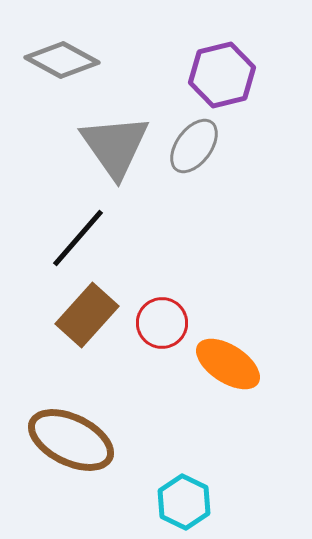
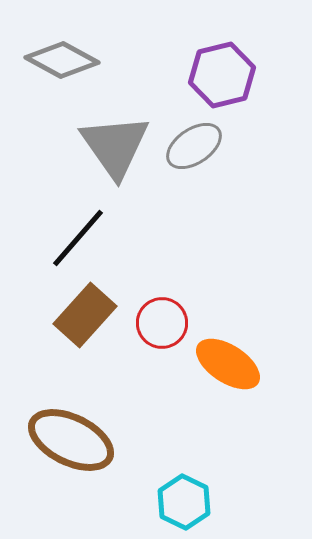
gray ellipse: rotated 20 degrees clockwise
brown rectangle: moved 2 px left
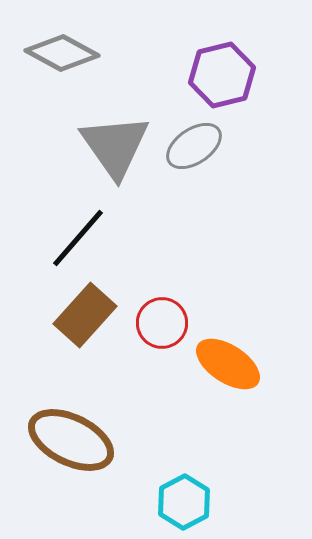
gray diamond: moved 7 px up
cyan hexagon: rotated 6 degrees clockwise
